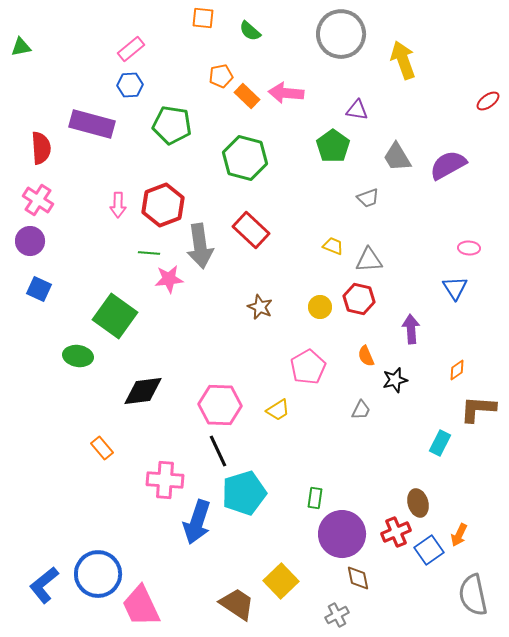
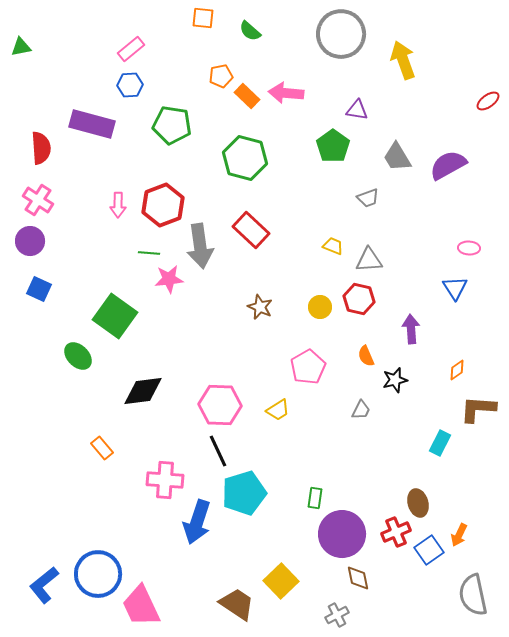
green ellipse at (78, 356): rotated 36 degrees clockwise
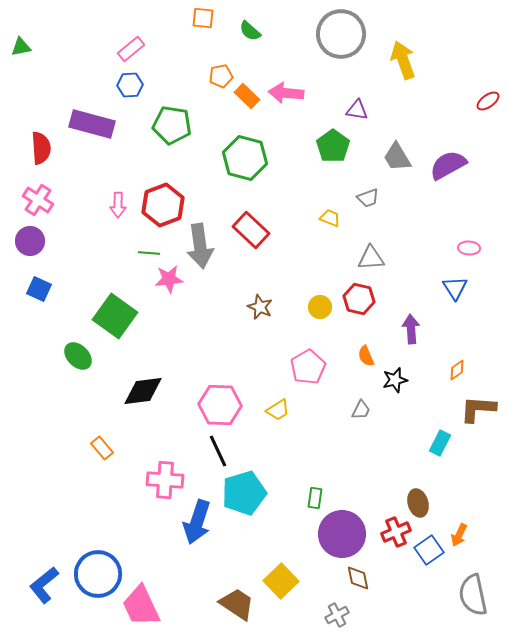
yellow trapezoid at (333, 246): moved 3 px left, 28 px up
gray triangle at (369, 260): moved 2 px right, 2 px up
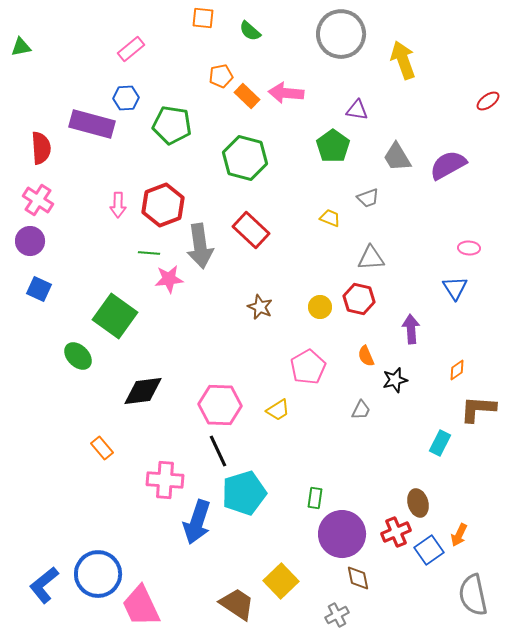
blue hexagon at (130, 85): moved 4 px left, 13 px down
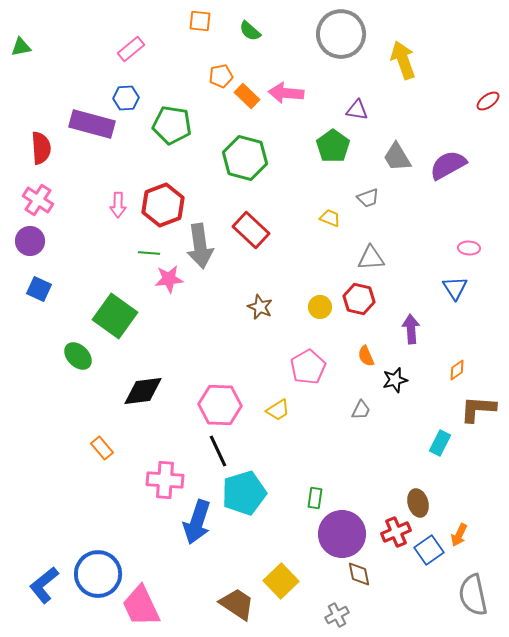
orange square at (203, 18): moved 3 px left, 3 px down
brown diamond at (358, 578): moved 1 px right, 4 px up
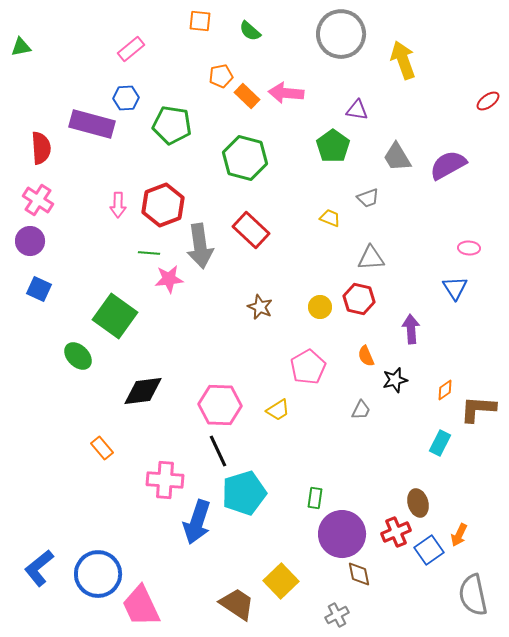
orange diamond at (457, 370): moved 12 px left, 20 px down
blue L-shape at (44, 585): moved 5 px left, 17 px up
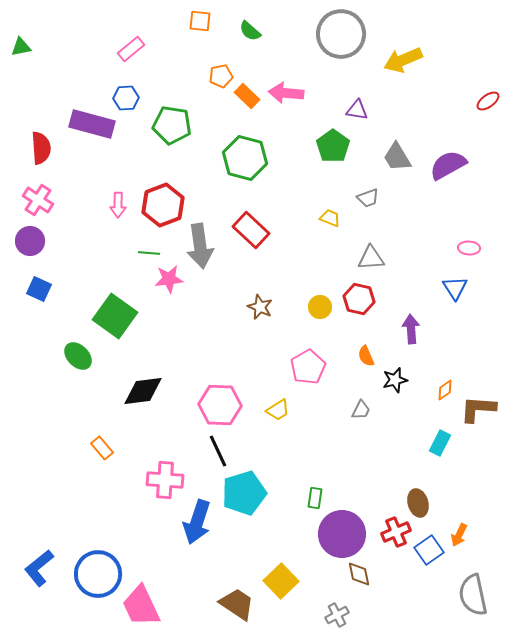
yellow arrow at (403, 60): rotated 93 degrees counterclockwise
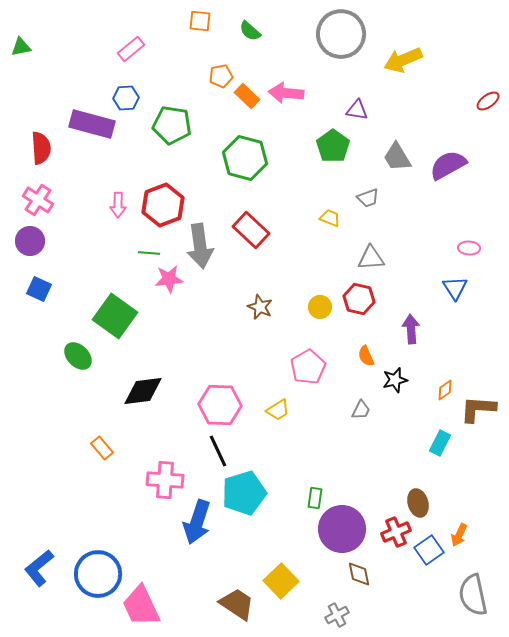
purple circle at (342, 534): moved 5 px up
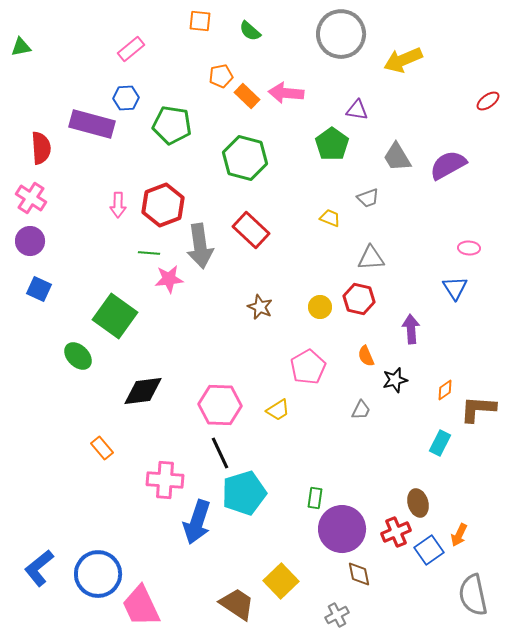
green pentagon at (333, 146): moved 1 px left, 2 px up
pink cross at (38, 200): moved 7 px left, 2 px up
black line at (218, 451): moved 2 px right, 2 px down
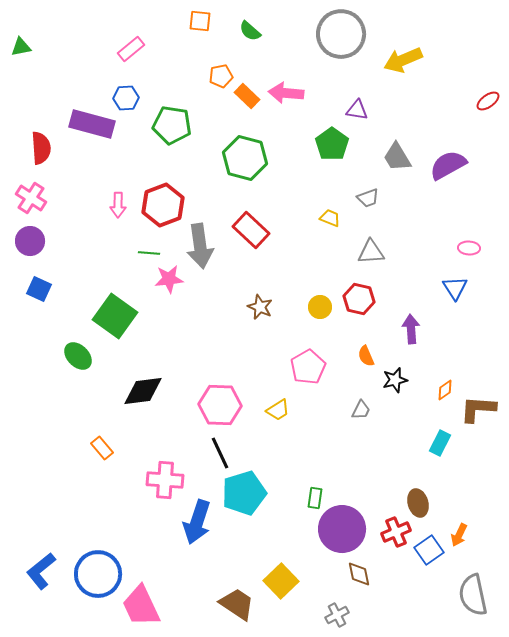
gray triangle at (371, 258): moved 6 px up
blue L-shape at (39, 568): moved 2 px right, 3 px down
